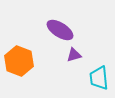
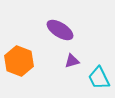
purple triangle: moved 2 px left, 6 px down
cyan trapezoid: rotated 20 degrees counterclockwise
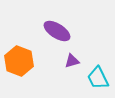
purple ellipse: moved 3 px left, 1 px down
cyan trapezoid: moved 1 px left
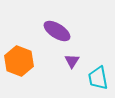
purple triangle: rotated 42 degrees counterclockwise
cyan trapezoid: rotated 15 degrees clockwise
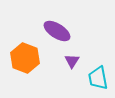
orange hexagon: moved 6 px right, 3 px up
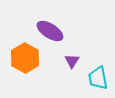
purple ellipse: moved 7 px left
orange hexagon: rotated 8 degrees clockwise
